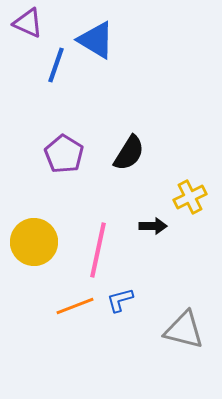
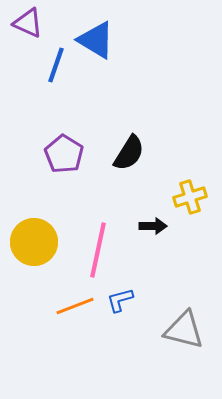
yellow cross: rotated 8 degrees clockwise
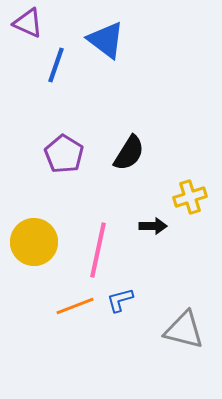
blue triangle: moved 10 px right; rotated 6 degrees clockwise
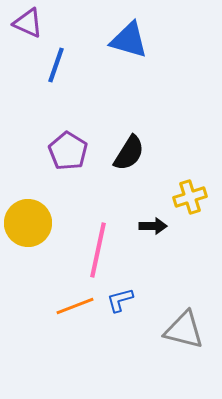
blue triangle: moved 23 px right; rotated 21 degrees counterclockwise
purple pentagon: moved 4 px right, 3 px up
yellow circle: moved 6 px left, 19 px up
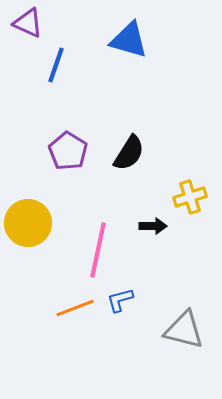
orange line: moved 2 px down
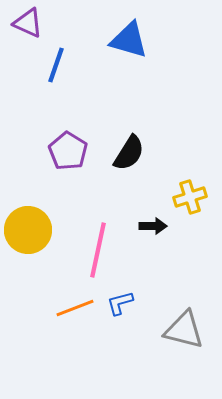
yellow circle: moved 7 px down
blue L-shape: moved 3 px down
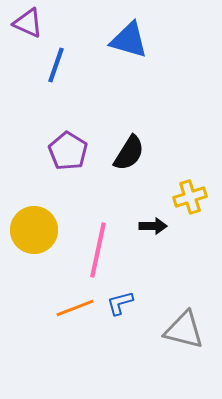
yellow circle: moved 6 px right
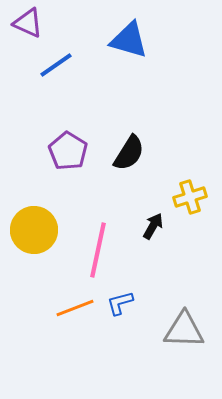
blue line: rotated 36 degrees clockwise
black arrow: rotated 60 degrees counterclockwise
gray triangle: rotated 12 degrees counterclockwise
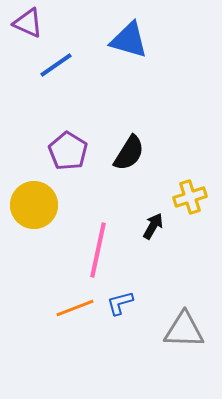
yellow circle: moved 25 px up
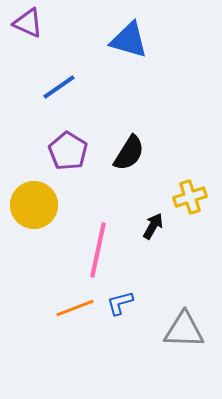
blue line: moved 3 px right, 22 px down
